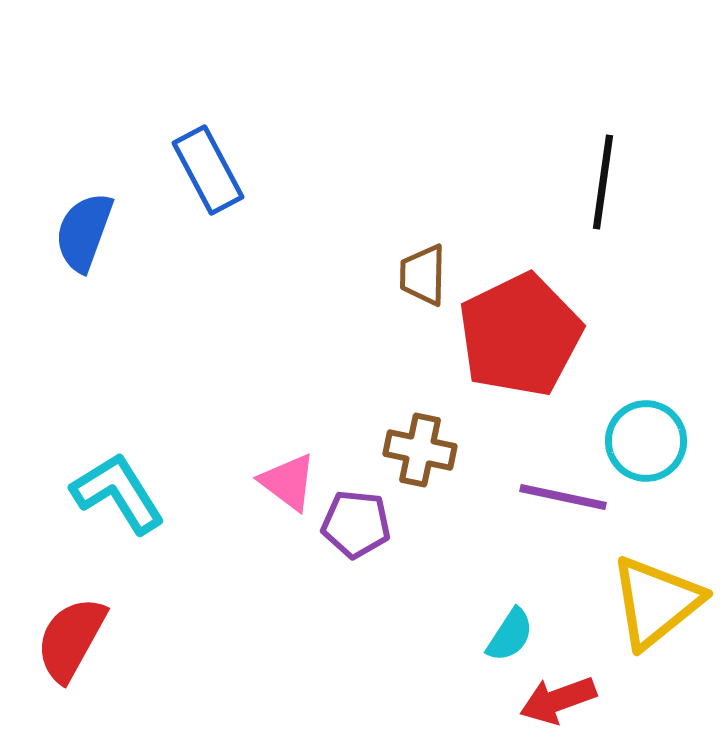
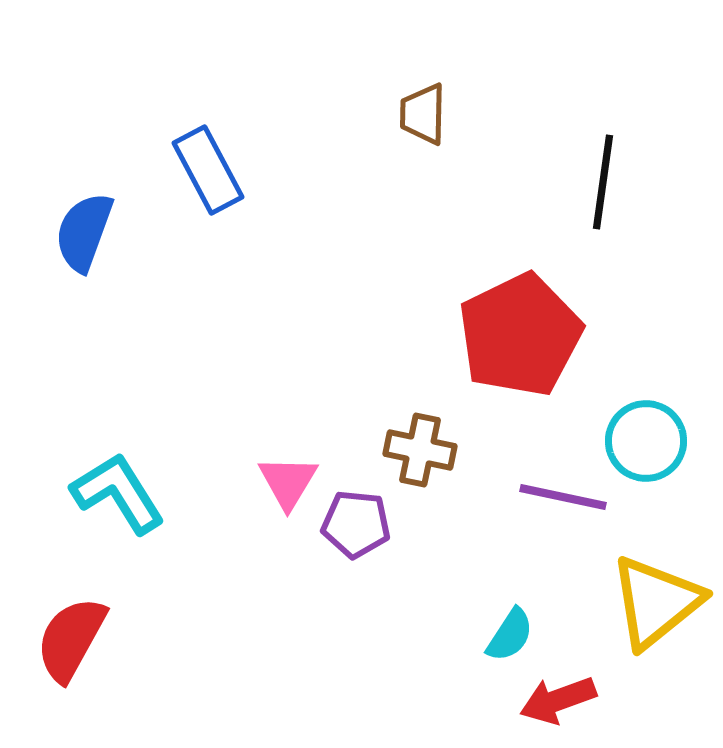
brown trapezoid: moved 161 px up
pink triangle: rotated 24 degrees clockwise
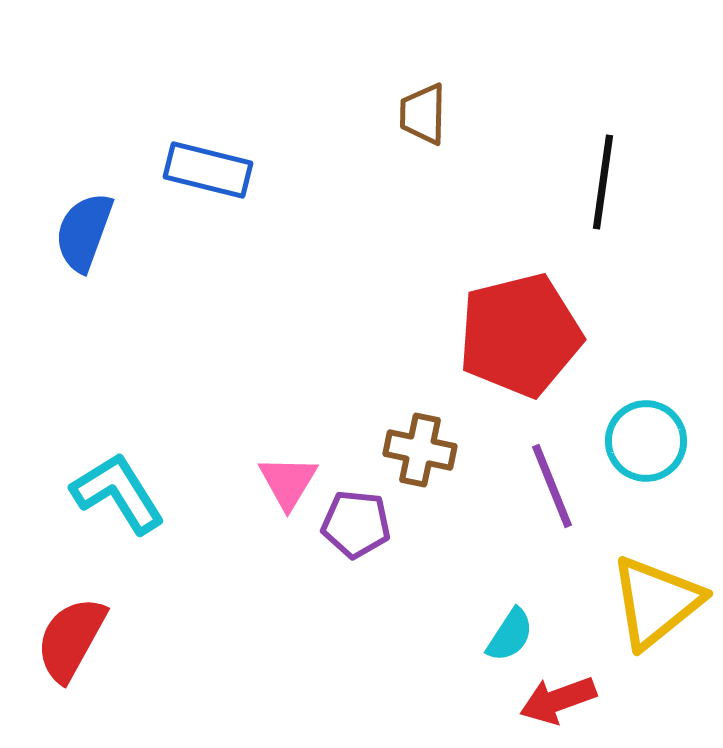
blue rectangle: rotated 48 degrees counterclockwise
red pentagon: rotated 12 degrees clockwise
purple line: moved 11 px left, 11 px up; rotated 56 degrees clockwise
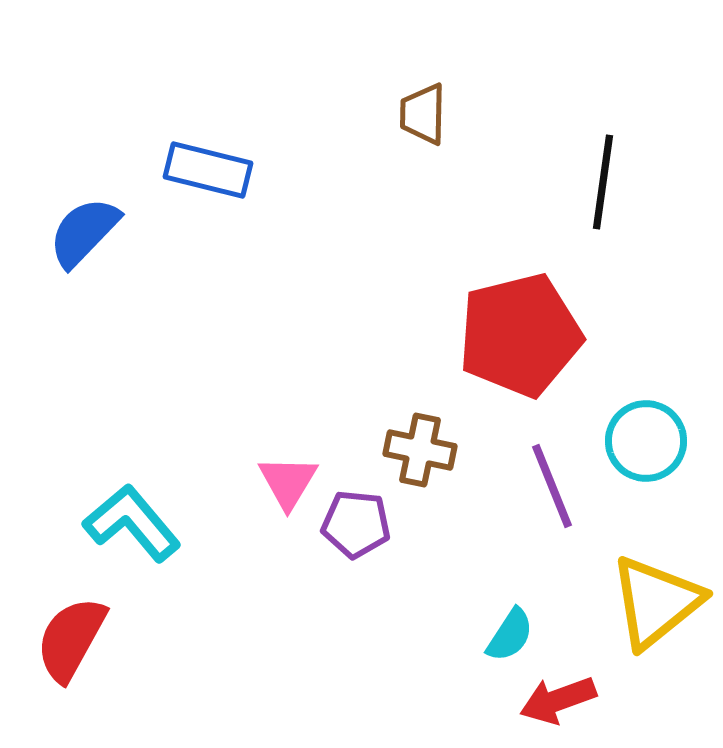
blue semicircle: rotated 24 degrees clockwise
cyan L-shape: moved 14 px right, 30 px down; rotated 8 degrees counterclockwise
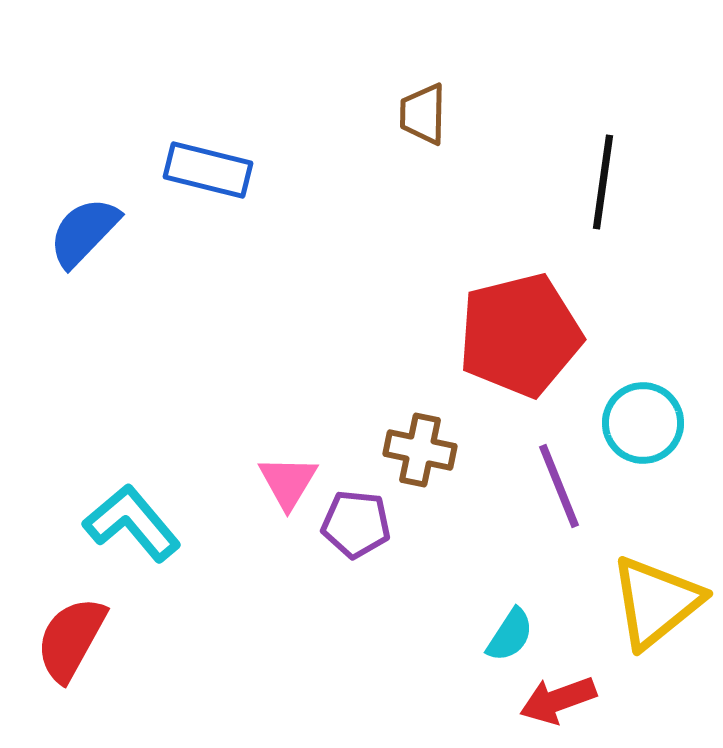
cyan circle: moved 3 px left, 18 px up
purple line: moved 7 px right
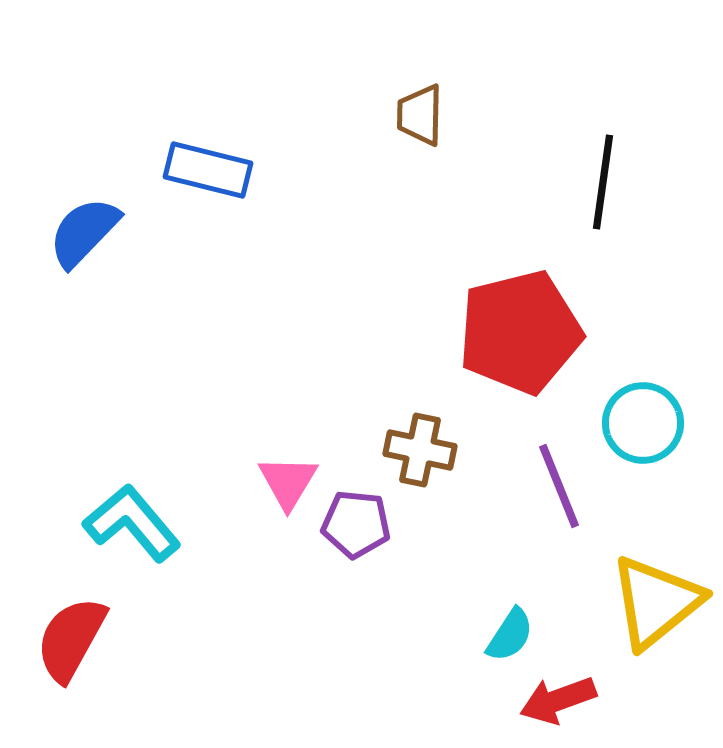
brown trapezoid: moved 3 px left, 1 px down
red pentagon: moved 3 px up
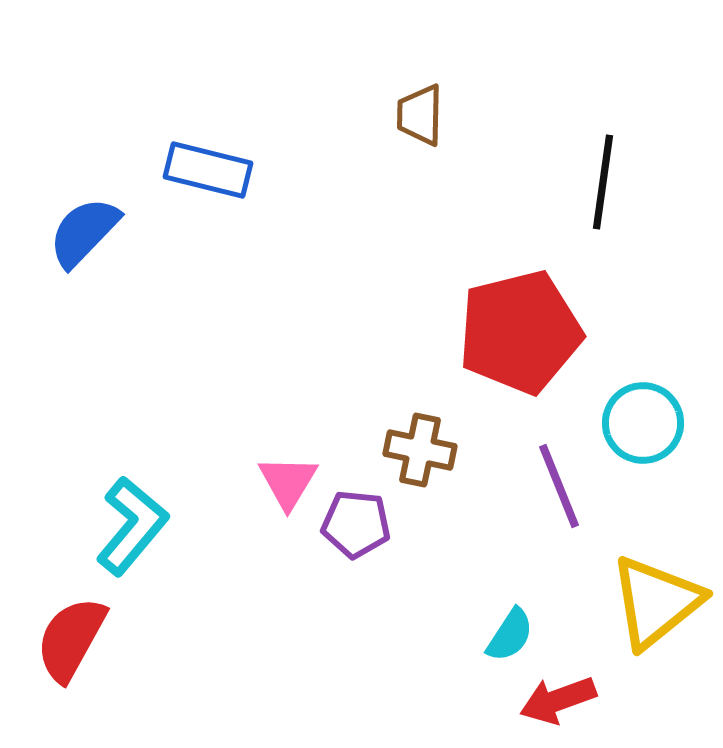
cyan L-shape: moved 3 px down; rotated 80 degrees clockwise
